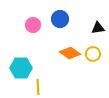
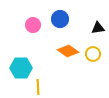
orange diamond: moved 2 px left, 2 px up
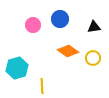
black triangle: moved 4 px left, 1 px up
yellow circle: moved 4 px down
cyan hexagon: moved 4 px left; rotated 15 degrees counterclockwise
yellow line: moved 4 px right, 1 px up
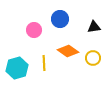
pink circle: moved 1 px right, 5 px down
yellow line: moved 2 px right, 23 px up
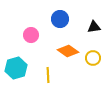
pink circle: moved 3 px left, 5 px down
yellow line: moved 4 px right, 12 px down
cyan hexagon: moved 1 px left
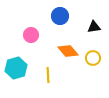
blue circle: moved 3 px up
orange diamond: rotated 15 degrees clockwise
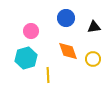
blue circle: moved 6 px right, 2 px down
pink circle: moved 4 px up
orange diamond: rotated 20 degrees clockwise
yellow circle: moved 1 px down
cyan hexagon: moved 10 px right, 10 px up
